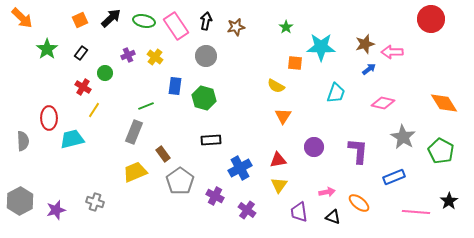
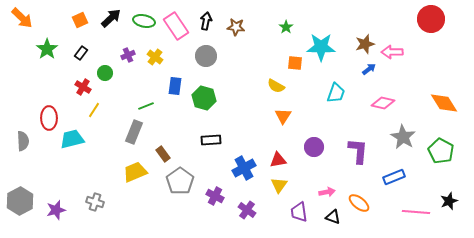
brown star at (236, 27): rotated 18 degrees clockwise
blue cross at (240, 168): moved 4 px right
black star at (449, 201): rotated 12 degrees clockwise
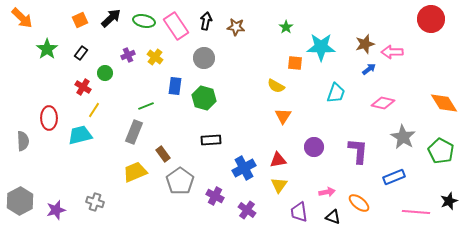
gray circle at (206, 56): moved 2 px left, 2 px down
cyan trapezoid at (72, 139): moved 8 px right, 4 px up
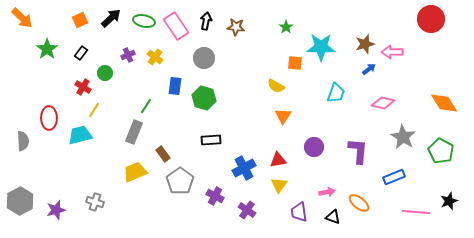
green line at (146, 106): rotated 35 degrees counterclockwise
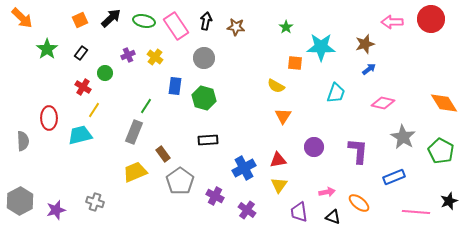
pink arrow at (392, 52): moved 30 px up
black rectangle at (211, 140): moved 3 px left
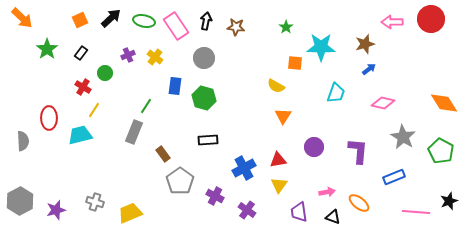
yellow trapezoid at (135, 172): moved 5 px left, 41 px down
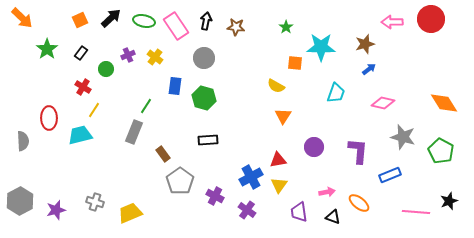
green circle at (105, 73): moved 1 px right, 4 px up
gray star at (403, 137): rotated 15 degrees counterclockwise
blue cross at (244, 168): moved 7 px right, 9 px down
blue rectangle at (394, 177): moved 4 px left, 2 px up
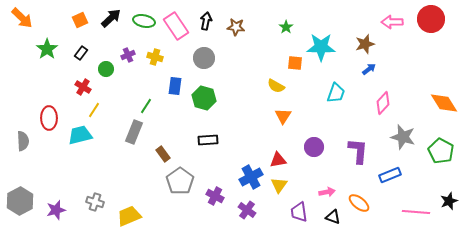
yellow cross at (155, 57): rotated 21 degrees counterclockwise
pink diamond at (383, 103): rotated 60 degrees counterclockwise
yellow trapezoid at (130, 213): moved 1 px left, 3 px down
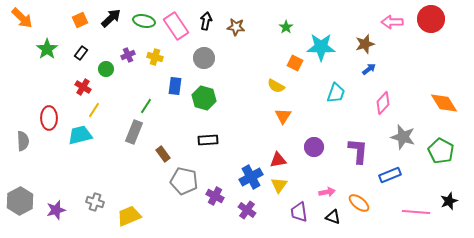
orange square at (295, 63): rotated 21 degrees clockwise
gray pentagon at (180, 181): moved 4 px right; rotated 24 degrees counterclockwise
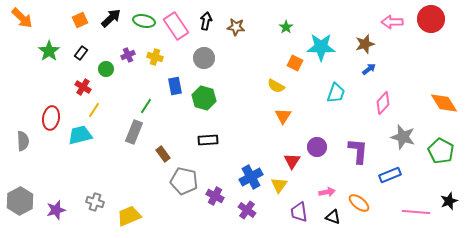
green star at (47, 49): moved 2 px right, 2 px down
blue rectangle at (175, 86): rotated 18 degrees counterclockwise
red ellipse at (49, 118): moved 2 px right; rotated 10 degrees clockwise
purple circle at (314, 147): moved 3 px right
red triangle at (278, 160): moved 14 px right, 1 px down; rotated 48 degrees counterclockwise
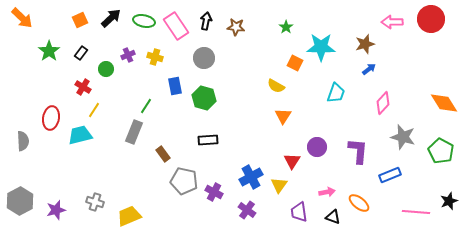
purple cross at (215, 196): moved 1 px left, 4 px up
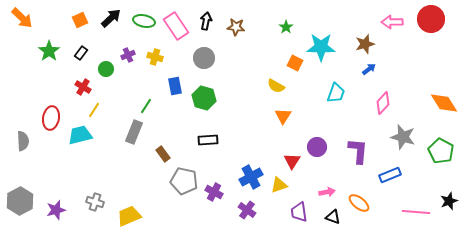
yellow triangle at (279, 185): rotated 36 degrees clockwise
